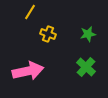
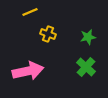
yellow line: rotated 35 degrees clockwise
green star: moved 3 px down
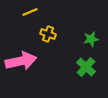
green star: moved 3 px right, 2 px down
pink arrow: moved 7 px left, 10 px up
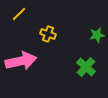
yellow line: moved 11 px left, 2 px down; rotated 21 degrees counterclockwise
green star: moved 6 px right, 4 px up
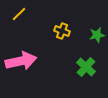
yellow cross: moved 14 px right, 3 px up
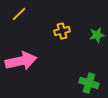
yellow cross: rotated 35 degrees counterclockwise
green cross: moved 3 px right, 16 px down; rotated 24 degrees counterclockwise
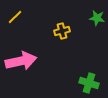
yellow line: moved 4 px left, 3 px down
green star: moved 17 px up; rotated 21 degrees clockwise
